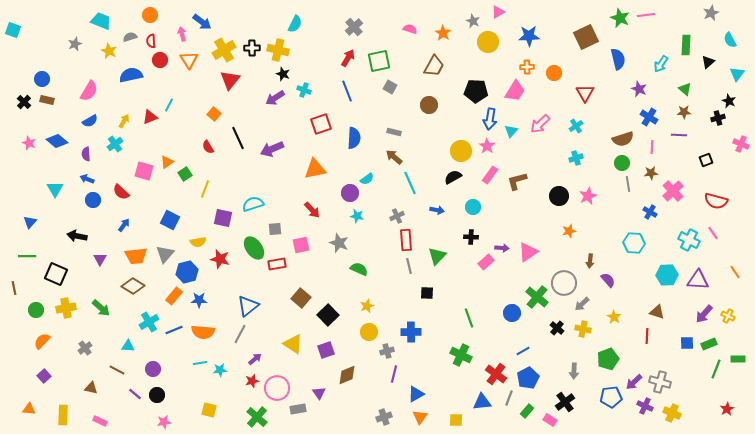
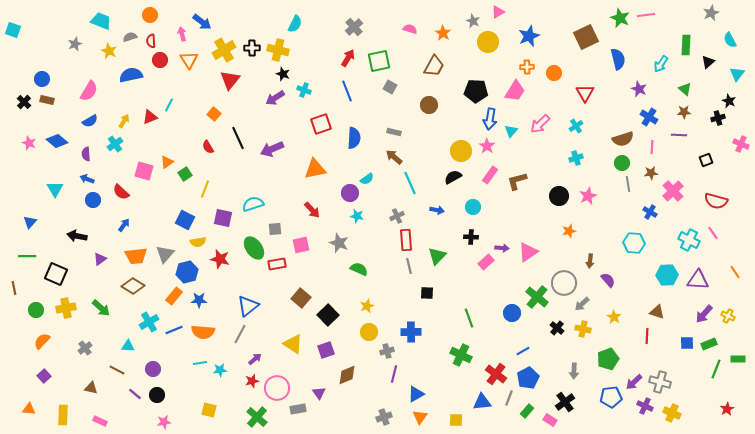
blue star at (529, 36): rotated 20 degrees counterclockwise
blue square at (170, 220): moved 15 px right
purple triangle at (100, 259): rotated 24 degrees clockwise
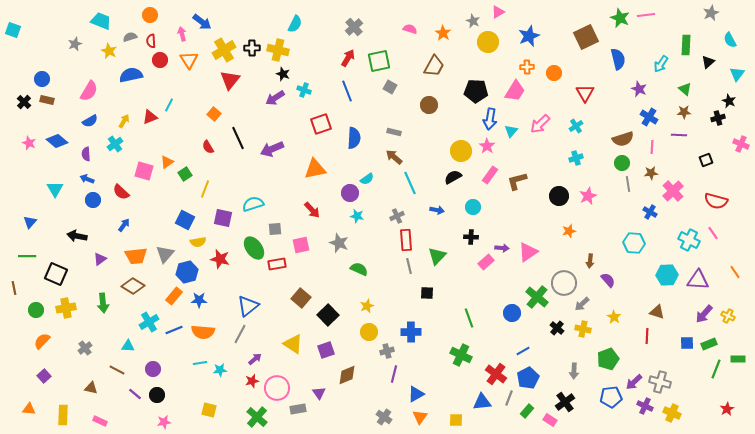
green arrow at (101, 308): moved 2 px right, 5 px up; rotated 42 degrees clockwise
gray cross at (384, 417): rotated 35 degrees counterclockwise
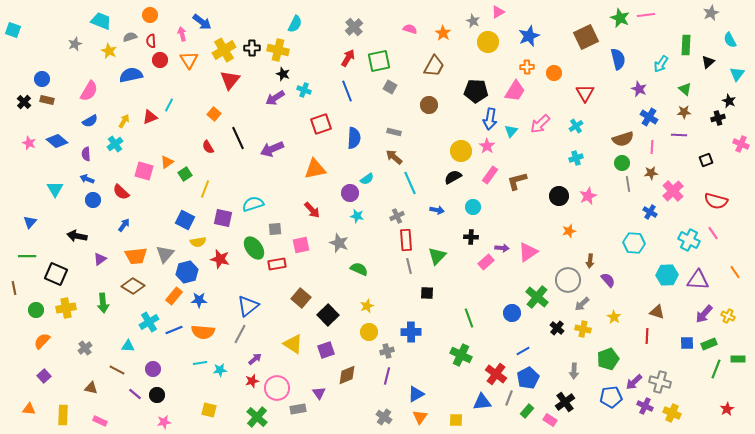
gray circle at (564, 283): moved 4 px right, 3 px up
purple line at (394, 374): moved 7 px left, 2 px down
